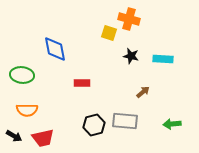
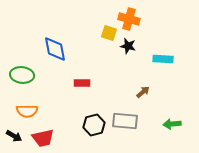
black star: moved 3 px left, 10 px up
orange semicircle: moved 1 px down
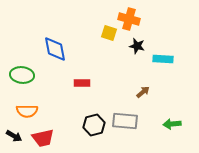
black star: moved 9 px right
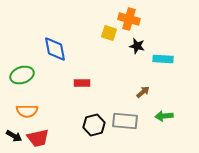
green ellipse: rotated 25 degrees counterclockwise
green arrow: moved 8 px left, 8 px up
red trapezoid: moved 5 px left
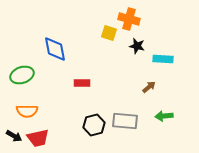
brown arrow: moved 6 px right, 5 px up
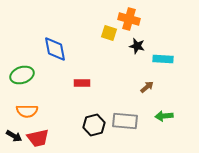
brown arrow: moved 2 px left
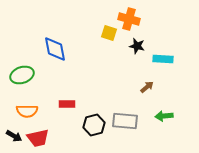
red rectangle: moved 15 px left, 21 px down
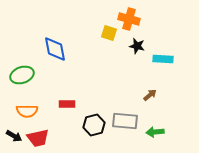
brown arrow: moved 3 px right, 8 px down
green arrow: moved 9 px left, 16 px down
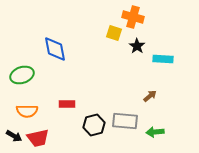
orange cross: moved 4 px right, 2 px up
yellow square: moved 5 px right
black star: rotated 21 degrees clockwise
brown arrow: moved 1 px down
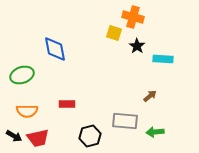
black hexagon: moved 4 px left, 11 px down
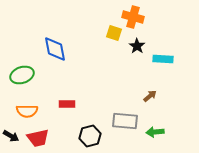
black arrow: moved 3 px left
